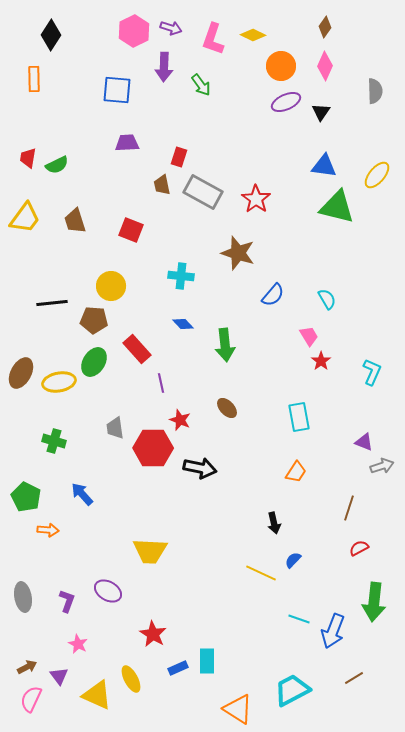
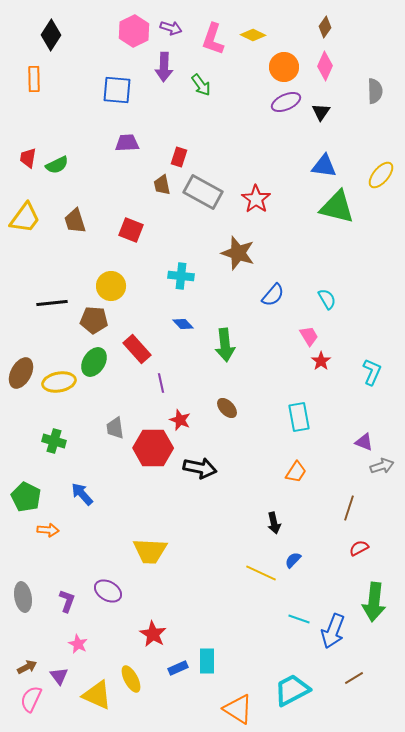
orange circle at (281, 66): moved 3 px right, 1 px down
yellow ellipse at (377, 175): moved 4 px right
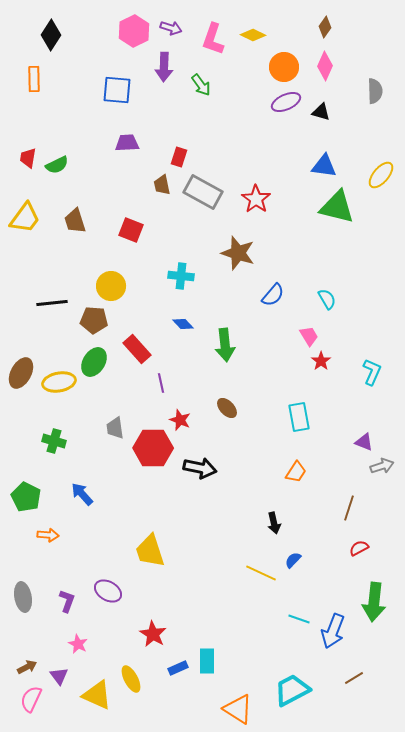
black triangle at (321, 112): rotated 48 degrees counterclockwise
orange arrow at (48, 530): moved 5 px down
yellow trapezoid at (150, 551): rotated 69 degrees clockwise
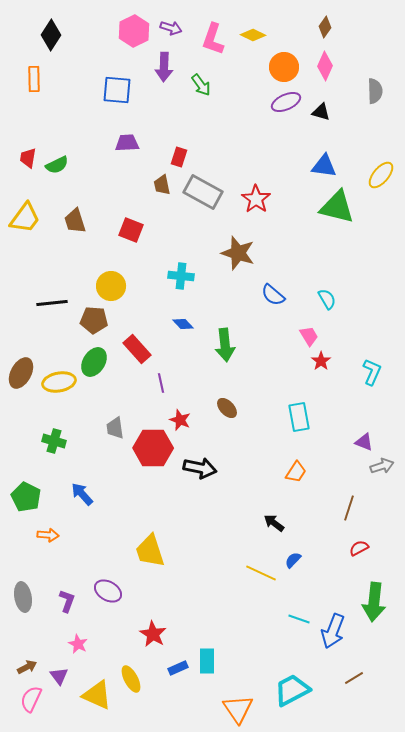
blue semicircle at (273, 295): rotated 90 degrees clockwise
black arrow at (274, 523): rotated 140 degrees clockwise
orange triangle at (238, 709): rotated 24 degrees clockwise
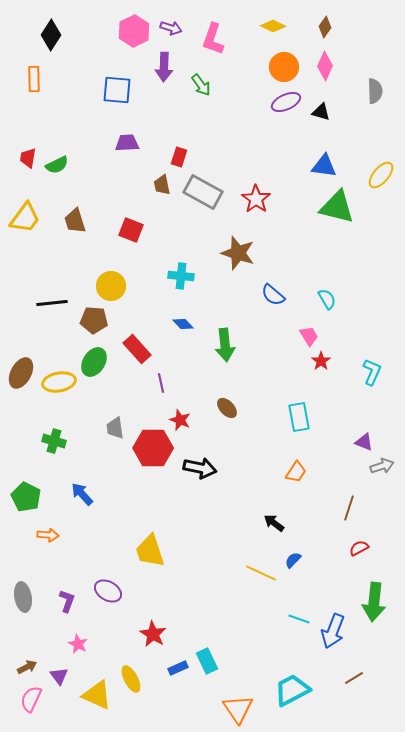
yellow diamond at (253, 35): moved 20 px right, 9 px up
cyan rectangle at (207, 661): rotated 25 degrees counterclockwise
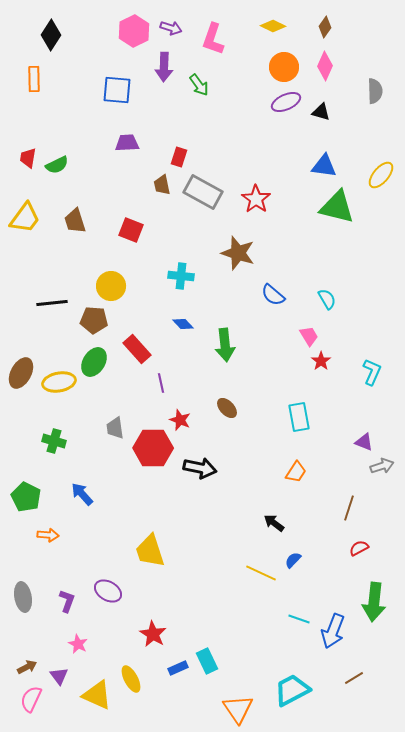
green arrow at (201, 85): moved 2 px left
